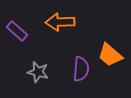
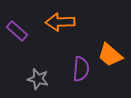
gray star: moved 7 px down
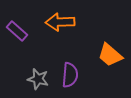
purple semicircle: moved 11 px left, 6 px down
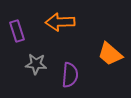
purple rectangle: rotated 30 degrees clockwise
orange trapezoid: moved 1 px up
gray star: moved 2 px left, 15 px up; rotated 10 degrees counterclockwise
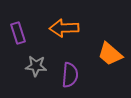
orange arrow: moved 4 px right, 6 px down
purple rectangle: moved 1 px right, 2 px down
gray star: moved 2 px down
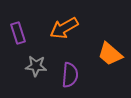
orange arrow: rotated 28 degrees counterclockwise
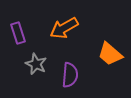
gray star: moved 2 px up; rotated 20 degrees clockwise
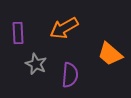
purple rectangle: rotated 15 degrees clockwise
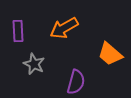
purple rectangle: moved 2 px up
gray star: moved 2 px left
purple semicircle: moved 6 px right, 7 px down; rotated 10 degrees clockwise
